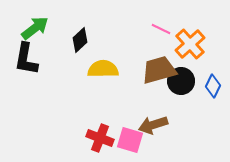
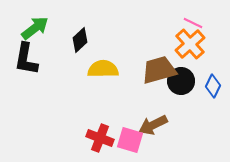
pink line: moved 32 px right, 6 px up
brown arrow: rotated 8 degrees counterclockwise
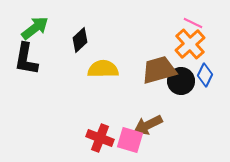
blue diamond: moved 8 px left, 11 px up
brown arrow: moved 5 px left
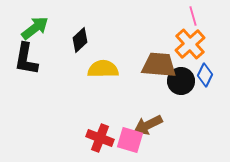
pink line: moved 7 px up; rotated 48 degrees clockwise
brown trapezoid: moved 5 px up; rotated 21 degrees clockwise
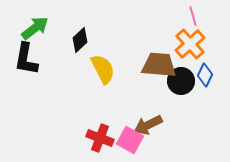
yellow semicircle: rotated 64 degrees clockwise
pink square: rotated 12 degrees clockwise
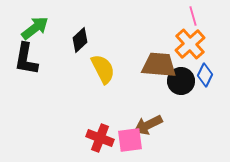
pink square: rotated 36 degrees counterclockwise
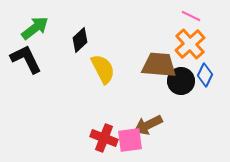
pink line: moved 2 px left; rotated 48 degrees counterclockwise
black L-shape: rotated 144 degrees clockwise
red cross: moved 4 px right
